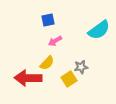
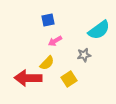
gray star: moved 3 px right, 12 px up
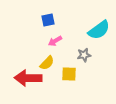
yellow square: moved 5 px up; rotated 35 degrees clockwise
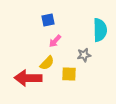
cyan semicircle: moved 1 px right; rotated 55 degrees counterclockwise
pink arrow: rotated 16 degrees counterclockwise
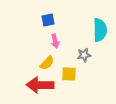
pink arrow: rotated 56 degrees counterclockwise
red arrow: moved 12 px right, 7 px down
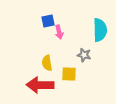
blue square: moved 1 px down
pink arrow: moved 4 px right, 9 px up
gray star: rotated 24 degrees clockwise
yellow semicircle: rotated 126 degrees clockwise
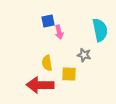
cyan semicircle: rotated 10 degrees counterclockwise
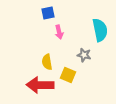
blue square: moved 8 px up
yellow semicircle: moved 1 px up
yellow square: moved 1 px left, 1 px down; rotated 21 degrees clockwise
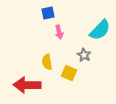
cyan semicircle: rotated 55 degrees clockwise
gray star: rotated 16 degrees clockwise
yellow square: moved 1 px right, 2 px up
red arrow: moved 13 px left
